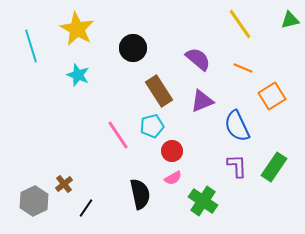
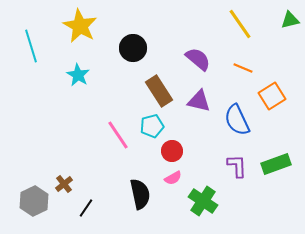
yellow star: moved 3 px right, 3 px up
cyan star: rotated 10 degrees clockwise
purple triangle: moved 3 px left; rotated 35 degrees clockwise
blue semicircle: moved 6 px up
green rectangle: moved 2 px right, 3 px up; rotated 36 degrees clockwise
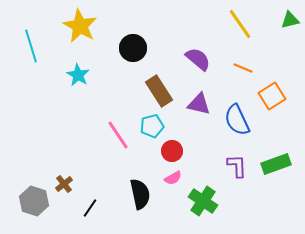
purple triangle: moved 3 px down
gray hexagon: rotated 16 degrees counterclockwise
black line: moved 4 px right
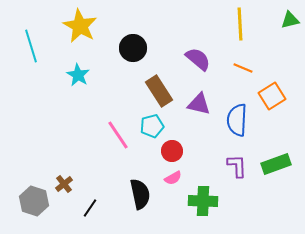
yellow line: rotated 32 degrees clockwise
blue semicircle: rotated 28 degrees clockwise
green cross: rotated 32 degrees counterclockwise
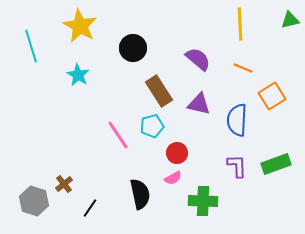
red circle: moved 5 px right, 2 px down
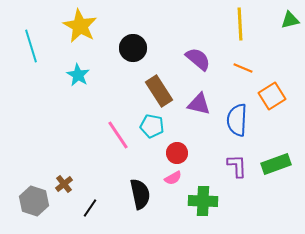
cyan pentagon: rotated 25 degrees clockwise
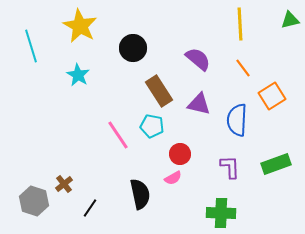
orange line: rotated 30 degrees clockwise
red circle: moved 3 px right, 1 px down
purple L-shape: moved 7 px left, 1 px down
green cross: moved 18 px right, 12 px down
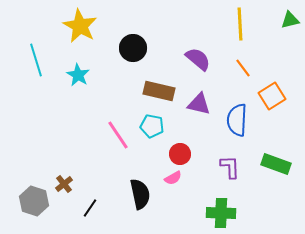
cyan line: moved 5 px right, 14 px down
brown rectangle: rotated 44 degrees counterclockwise
green rectangle: rotated 40 degrees clockwise
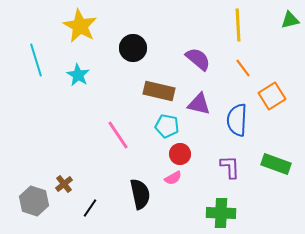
yellow line: moved 2 px left, 1 px down
cyan pentagon: moved 15 px right
